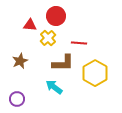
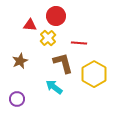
brown L-shape: rotated 105 degrees counterclockwise
yellow hexagon: moved 1 px left, 1 px down
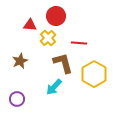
cyan arrow: rotated 84 degrees counterclockwise
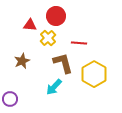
brown star: moved 2 px right
purple circle: moved 7 px left
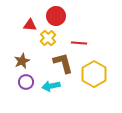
cyan arrow: moved 3 px left, 1 px up; rotated 36 degrees clockwise
purple circle: moved 16 px right, 17 px up
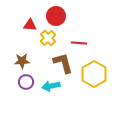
brown star: rotated 21 degrees clockwise
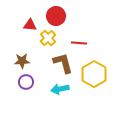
cyan arrow: moved 9 px right, 3 px down
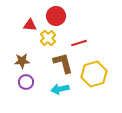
red line: rotated 21 degrees counterclockwise
yellow hexagon: rotated 15 degrees clockwise
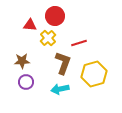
red circle: moved 1 px left
brown L-shape: rotated 35 degrees clockwise
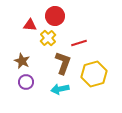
brown star: rotated 28 degrees clockwise
